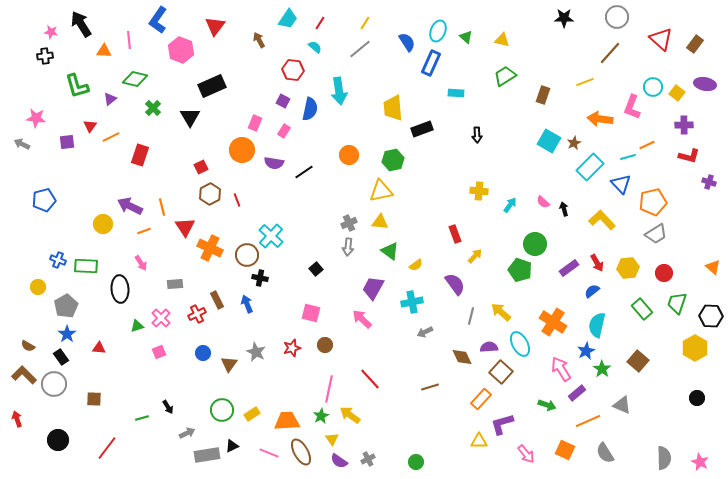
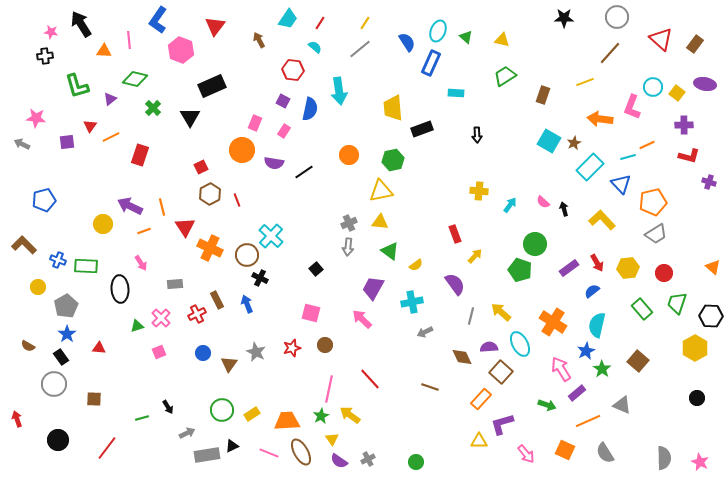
black cross at (260, 278): rotated 14 degrees clockwise
brown L-shape at (24, 375): moved 130 px up
brown line at (430, 387): rotated 36 degrees clockwise
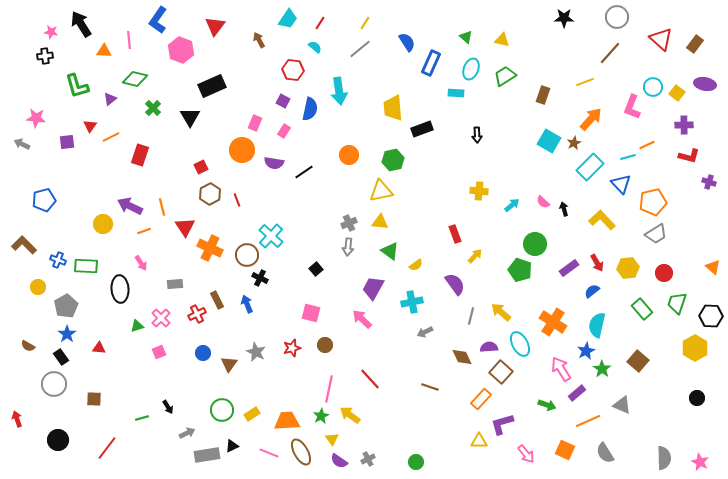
cyan ellipse at (438, 31): moved 33 px right, 38 px down
orange arrow at (600, 119): moved 9 px left; rotated 125 degrees clockwise
cyan arrow at (510, 205): moved 2 px right; rotated 14 degrees clockwise
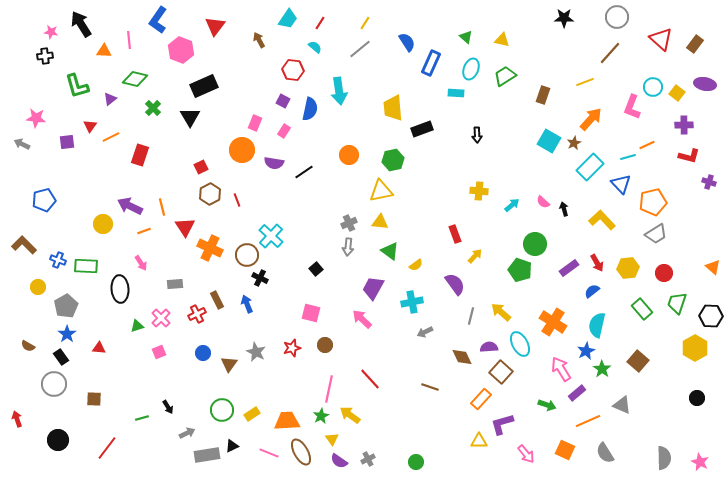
black rectangle at (212, 86): moved 8 px left
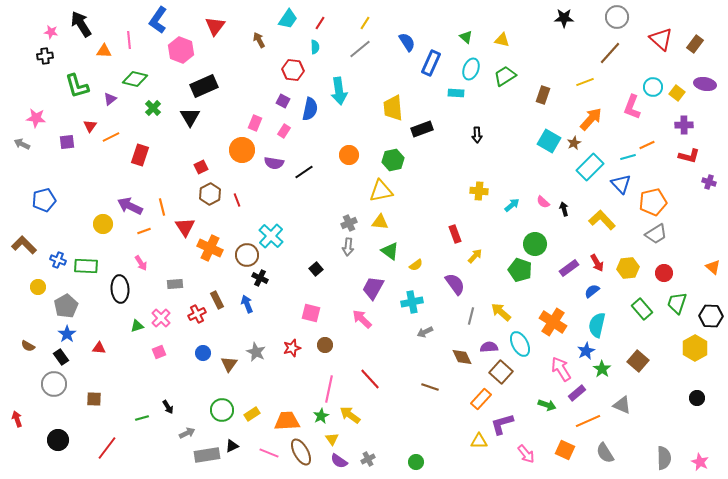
cyan semicircle at (315, 47): rotated 48 degrees clockwise
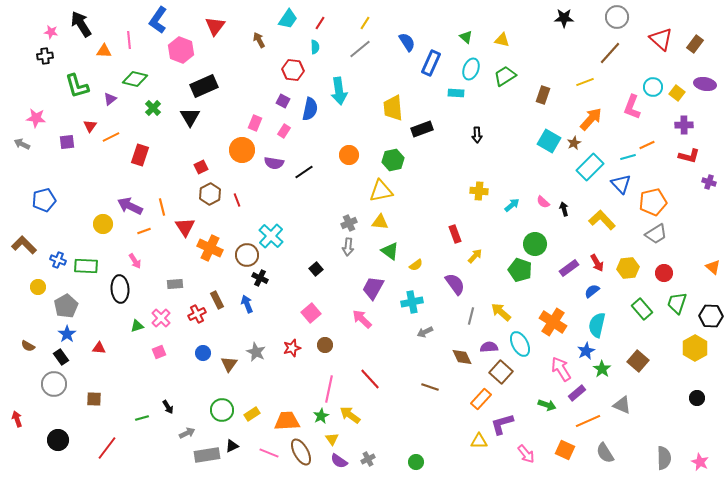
pink arrow at (141, 263): moved 6 px left, 2 px up
pink square at (311, 313): rotated 36 degrees clockwise
